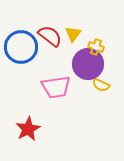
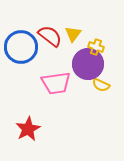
pink trapezoid: moved 4 px up
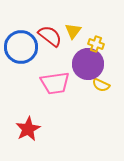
yellow triangle: moved 3 px up
yellow cross: moved 3 px up
pink trapezoid: moved 1 px left
